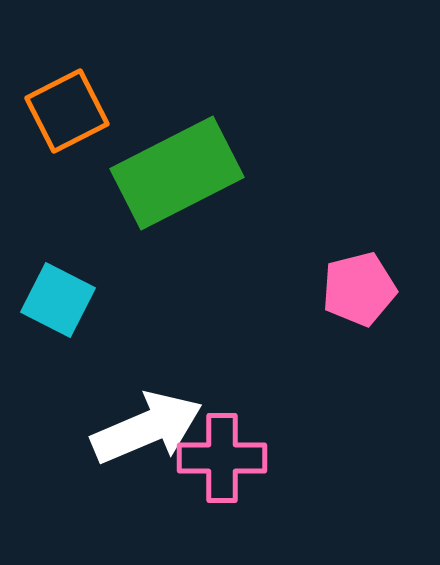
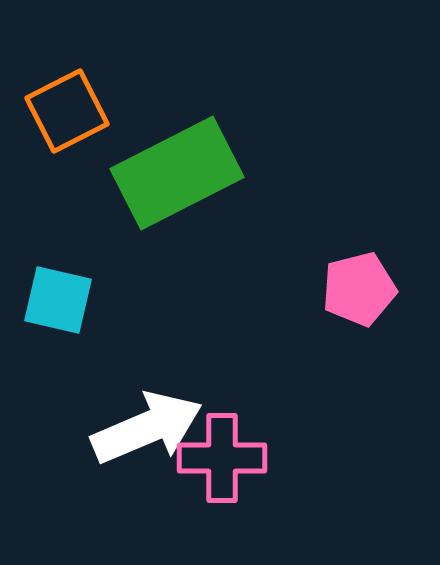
cyan square: rotated 14 degrees counterclockwise
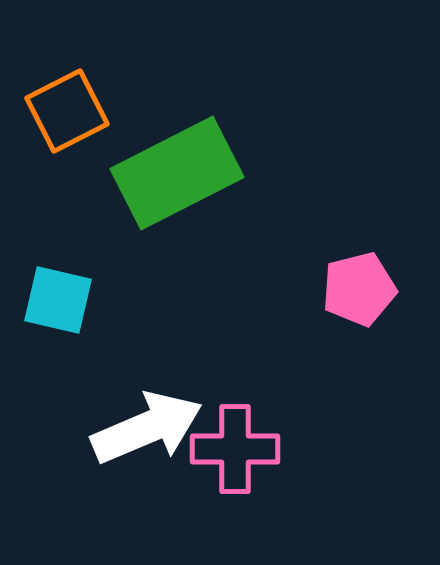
pink cross: moved 13 px right, 9 px up
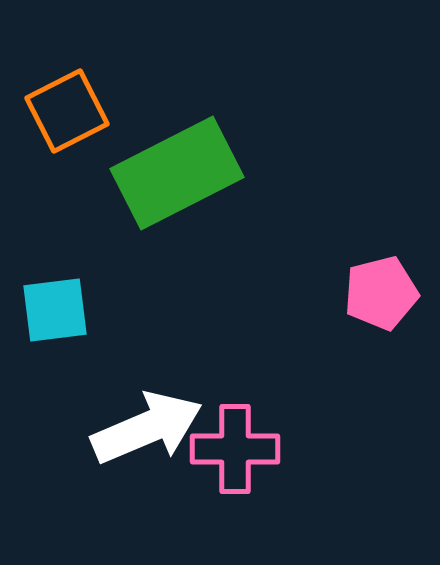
pink pentagon: moved 22 px right, 4 px down
cyan square: moved 3 px left, 10 px down; rotated 20 degrees counterclockwise
